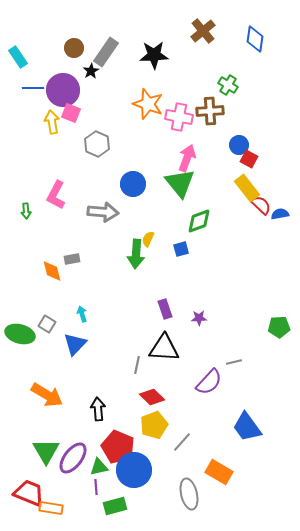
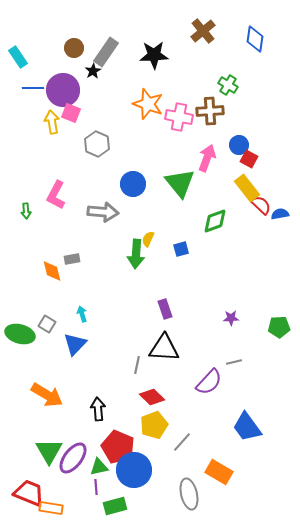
black star at (91, 71): moved 2 px right
pink arrow at (187, 158): moved 20 px right
green diamond at (199, 221): moved 16 px right
purple star at (199, 318): moved 32 px right
green triangle at (46, 451): moved 3 px right
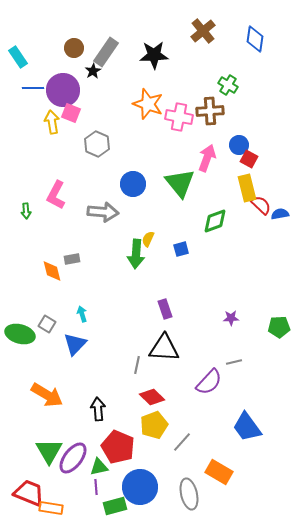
yellow rectangle at (247, 188): rotated 24 degrees clockwise
blue circle at (134, 470): moved 6 px right, 17 px down
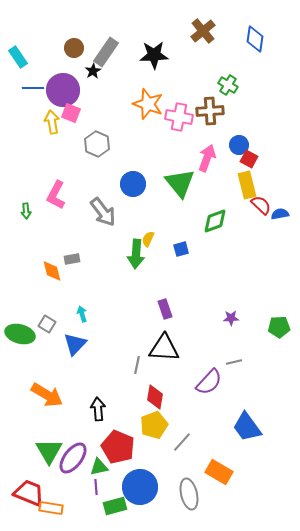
yellow rectangle at (247, 188): moved 3 px up
gray arrow at (103, 212): rotated 48 degrees clockwise
red diamond at (152, 397): moved 3 px right; rotated 55 degrees clockwise
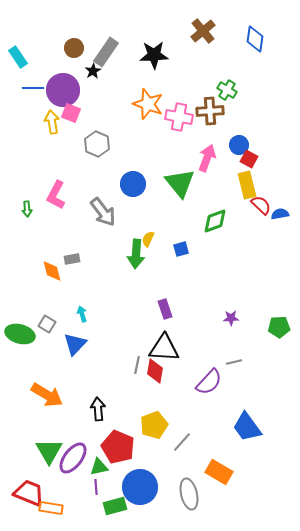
green cross at (228, 85): moved 1 px left, 5 px down
green arrow at (26, 211): moved 1 px right, 2 px up
red diamond at (155, 397): moved 26 px up
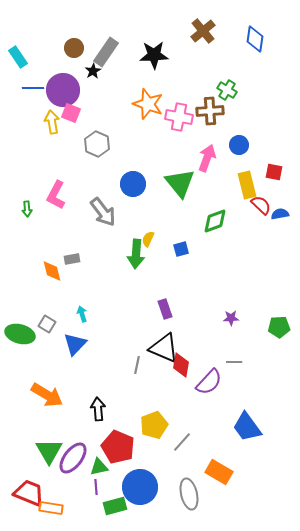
red square at (249, 159): moved 25 px right, 13 px down; rotated 18 degrees counterclockwise
black triangle at (164, 348): rotated 20 degrees clockwise
gray line at (234, 362): rotated 14 degrees clockwise
red diamond at (155, 371): moved 26 px right, 6 px up
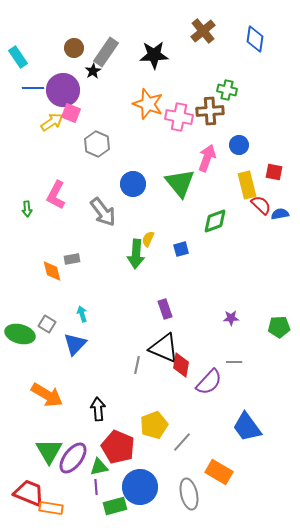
green cross at (227, 90): rotated 18 degrees counterclockwise
yellow arrow at (52, 122): rotated 65 degrees clockwise
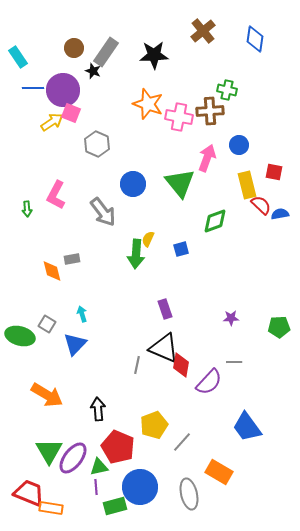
black star at (93, 71): rotated 21 degrees counterclockwise
green ellipse at (20, 334): moved 2 px down
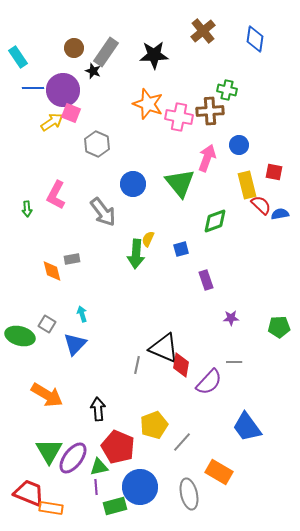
purple rectangle at (165, 309): moved 41 px right, 29 px up
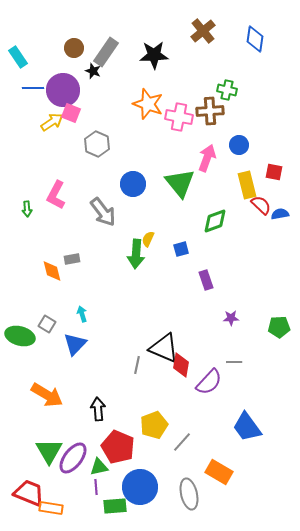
green rectangle at (115, 506): rotated 10 degrees clockwise
